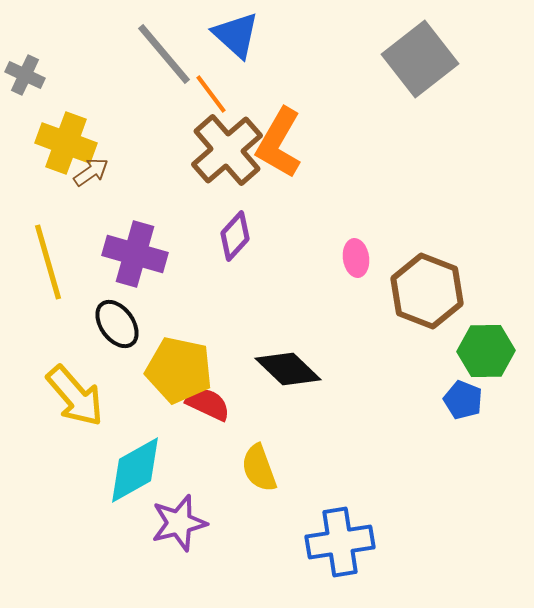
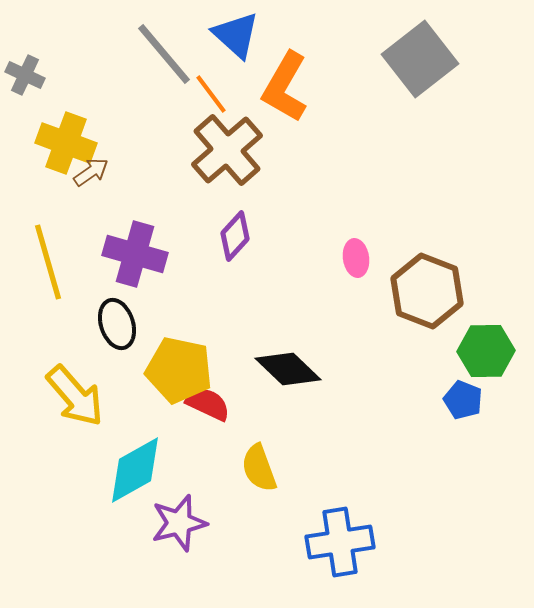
orange L-shape: moved 6 px right, 56 px up
black ellipse: rotated 18 degrees clockwise
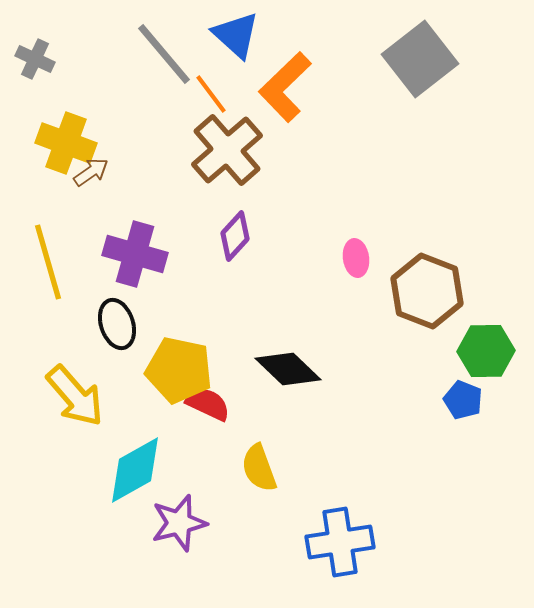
gray cross: moved 10 px right, 16 px up
orange L-shape: rotated 16 degrees clockwise
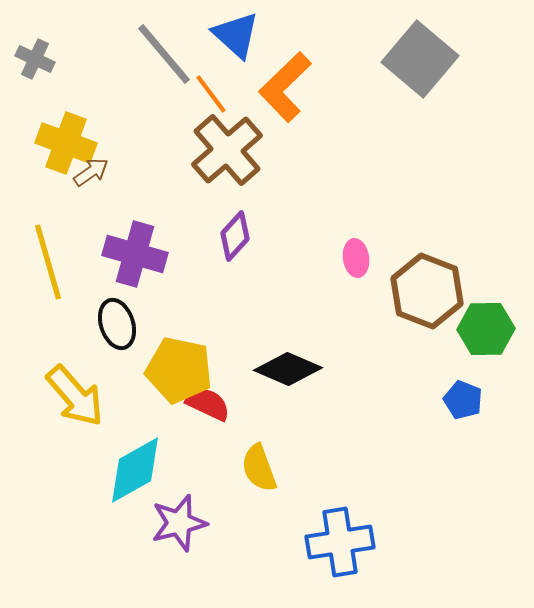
gray square: rotated 12 degrees counterclockwise
green hexagon: moved 22 px up
black diamond: rotated 20 degrees counterclockwise
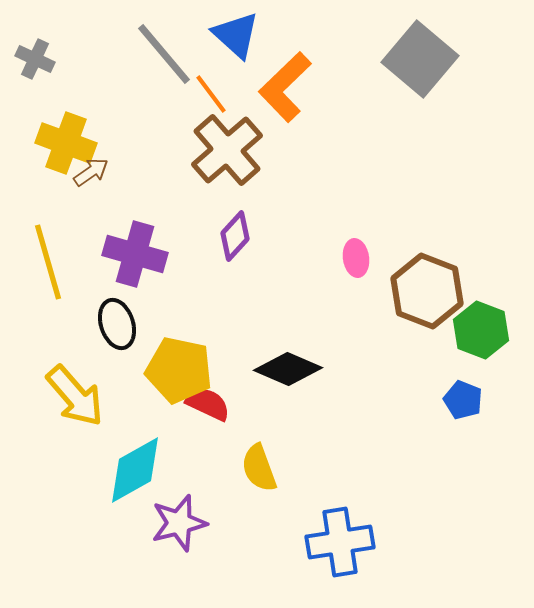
green hexagon: moved 5 px left, 1 px down; rotated 22 degrees clockwise
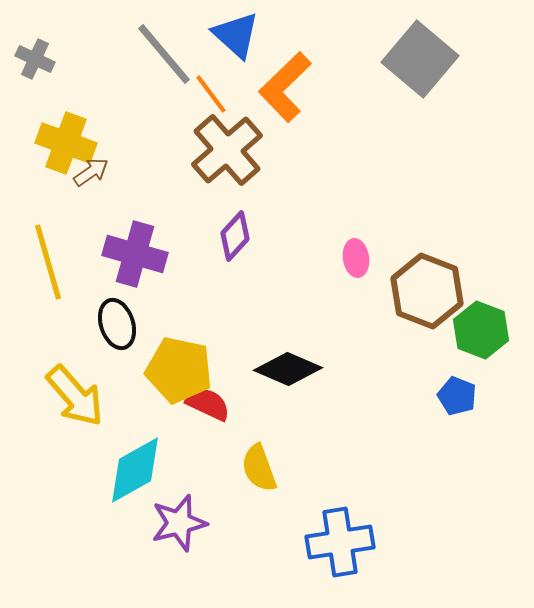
blue pentagon: moved 6 px left, 4 px up
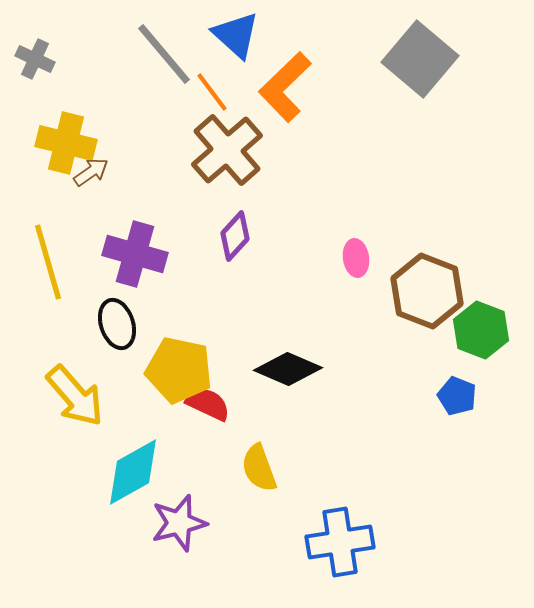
orange line: moved 1 px right, 2 px up
yellow cross: rotated 6 degrees counterclockwise
cyan diamond: moved 2 px left, 2 px down
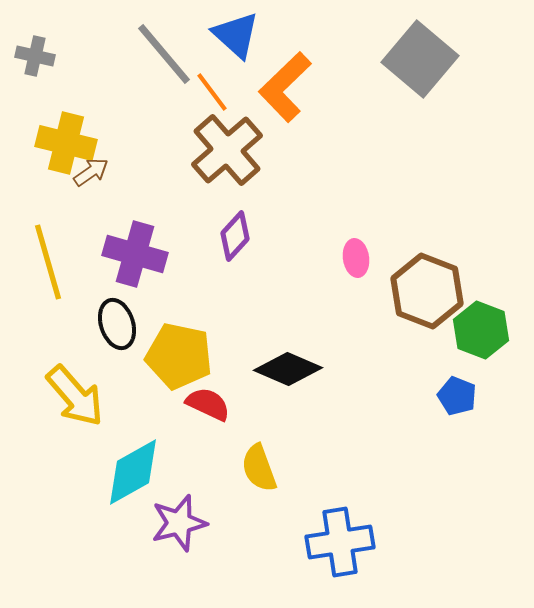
gray cross: moved 3 px up; rotated 12 degrees counterclockwise
yellow pentagon: moved 14 px up
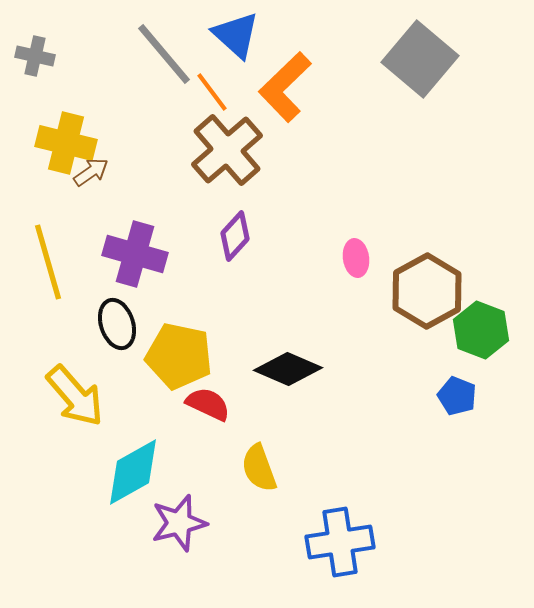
brown hexagon: rotated 10 degrees clockwise
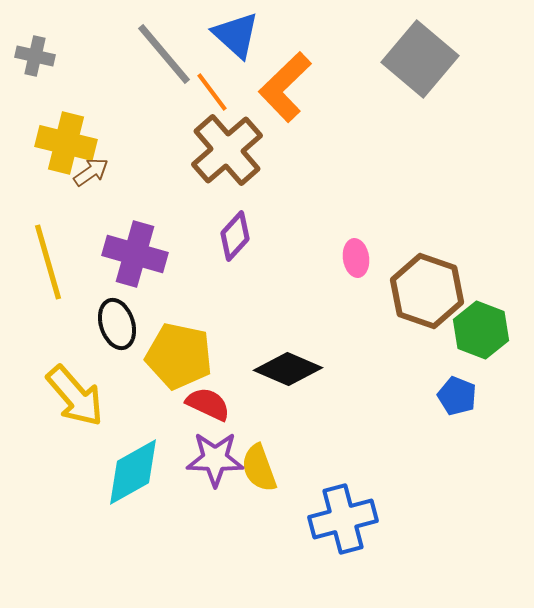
brown hexagon: rotated 12 degrees counterclockwise
purple star: moved 36 px right, 64 px up; rotated 16 degrees clockwise
blue cross: moved 3 px right, 23 px up; rotated 6 degrees counterclockwise
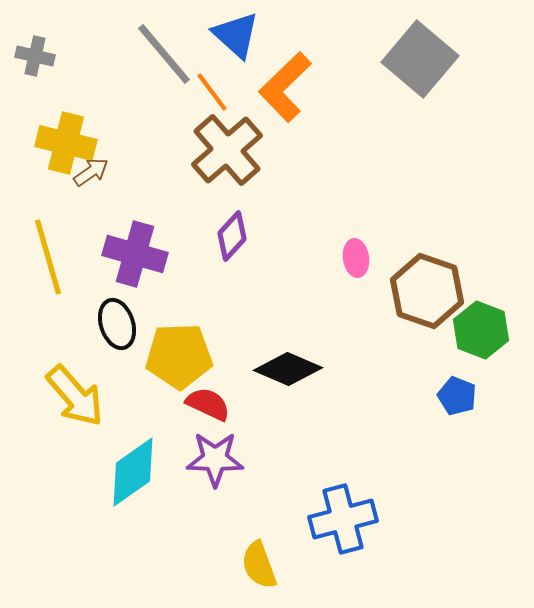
purple diamond: moved 3 px left
yellow line: moved 5 px up
yellow pentagon: rotated 14 degrees counterclockwise
yellow semicircle: moved 97 px down
cyan diamond: rotated 6 degrees counterclockwise
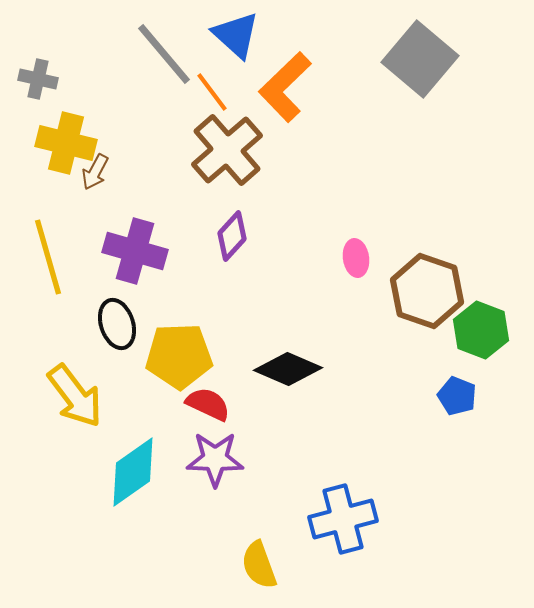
gray cross: moved 3 px right, 23 px down
brown arrow: moved 4 px right; rotated 153 degrees clockwise
purple cross: moved 3 px up
yellow arrow: rotated 4 degrees clockwise
